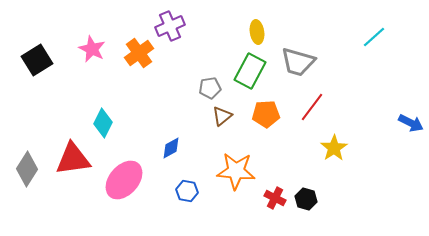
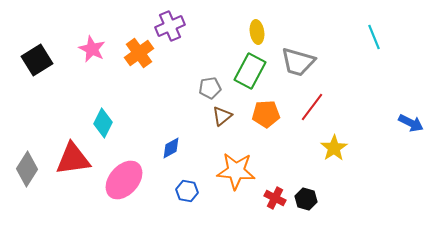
cyan line: rotated 70 degrees counterclockwise
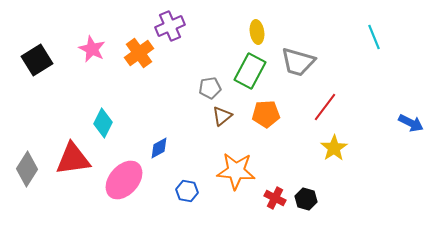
red line: moved 13 px right
blue diamond: moved 12 px left
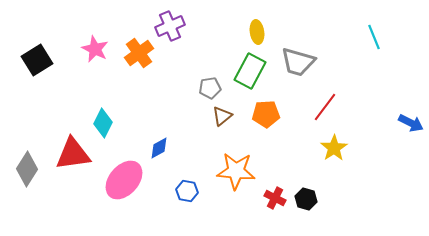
pink star: moved 3 px right
red triangle: moved 5 px up
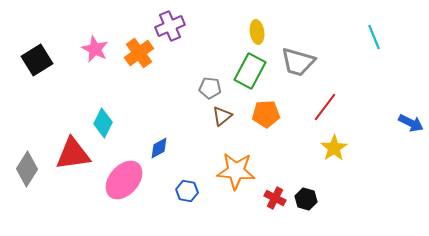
gray pentagon: rotated 15 degrees clockwise
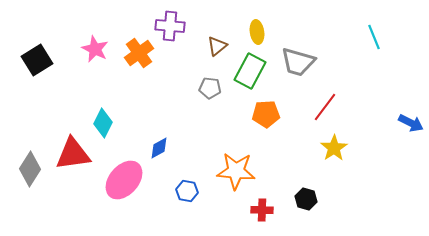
purple cross: rotated 28 degrees clockwise
brown triangle: moved 5 px left, 70 px up
gray diamond: moved 3 px right
red cross: moved 13 px left, 12 px down; rotated 25 degrees counterclockwise
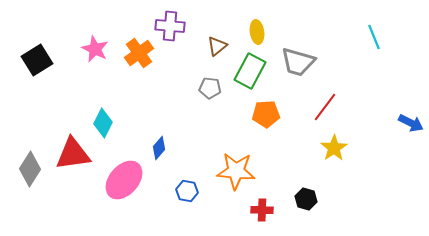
blue diamond: rotated 20 degrees counterclockwise
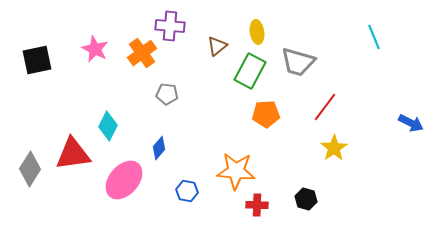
orange cross: moved 3 px right
black square: rotated 20 degrees clockwise
gray pentagon: moved 43 px left, 6 px down
cyan diamond: moved 5 px right, 3 px down
red cross: moved 5 px left, 5 px up
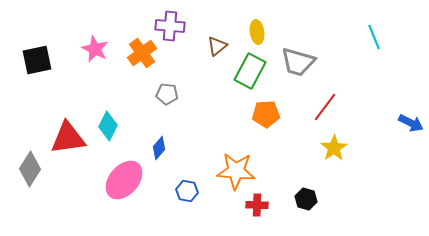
red triangle: moved 5 px left, 16 px up
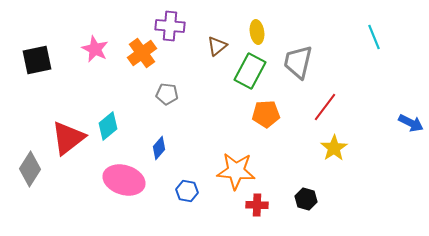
gray trapezoid: rotated 87 degrees clockwise
cyan diamond: rotated 24 degrees clockwise
red triangle: rotated 30 degrees counterclockwise
pink ellipse: rotated 66 degrees clockwise
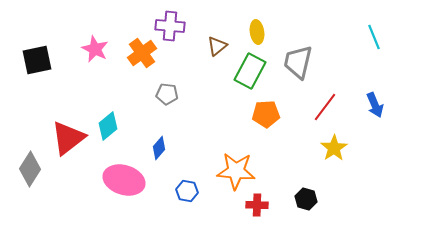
blue arrow: moved 36 px left, 18 px up; rotated 40 degrees clockwise
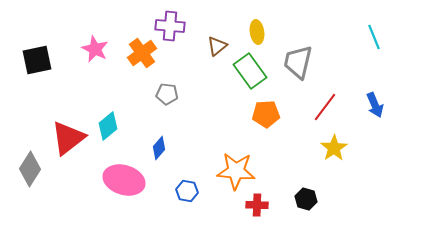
green rectangle: rotated 64 degrees counterclockwise
